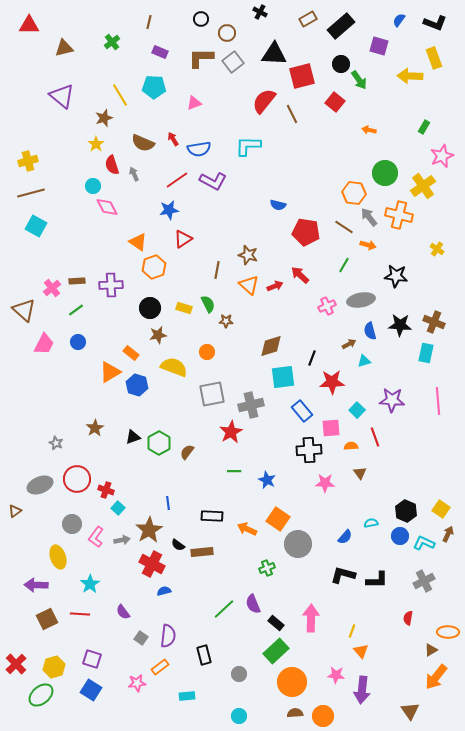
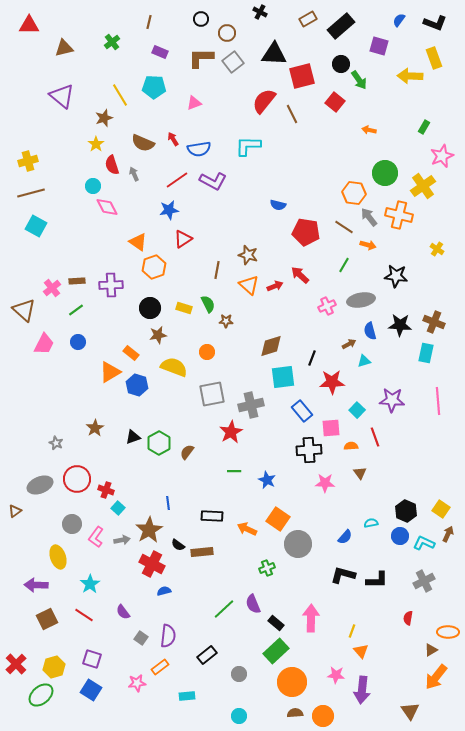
red line at (80, 614): moved 4 px right, 1 px down; rotated 30 degrees clockwise
black rectangle at (204, 655): moved 3 px right; rotated 66 degrees clockwise
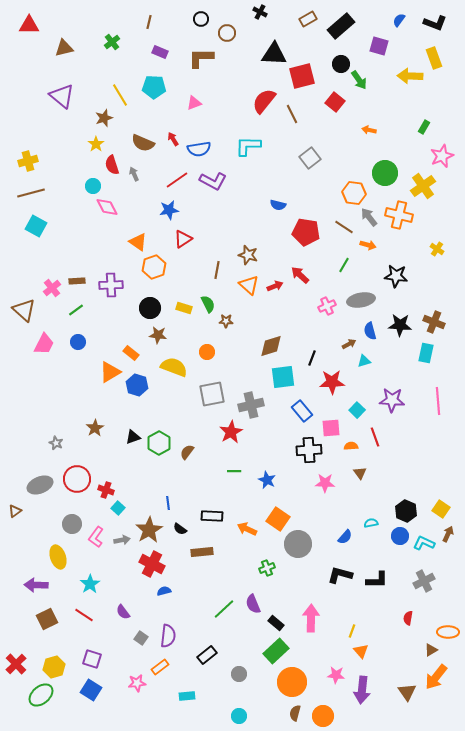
gray square at (233, 62): moved 77 px right, 96 px down
brown star at (158, 335): rotated 18 degrees clockwise
black semicircle at (178, 545): moved 2 px right, 16 px up
black L-shape at (343, 575): moved 3 px left
brown triangle at (410, 711): moved 3 px left, 19 px up
brown semicircle at (295, 713): rotated 70 degrees counterclockwise
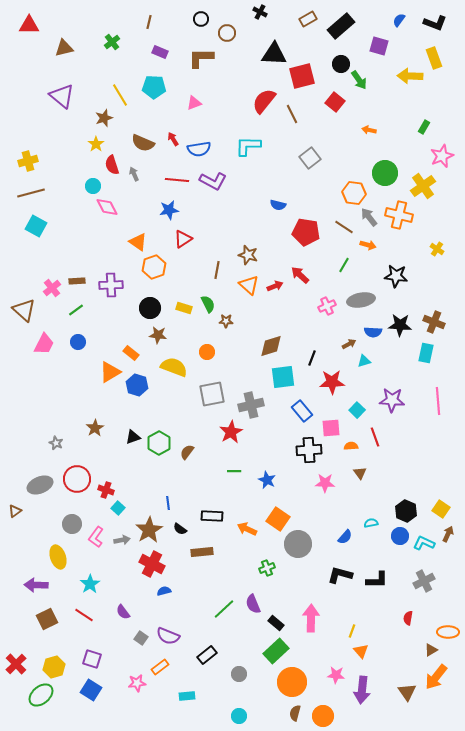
red line at (177, 180): rotated 40 degrees clockwise
blue semicircle at (370, 331): moved 3 px right, 1 px down; rotated 72 degrees counterclockwise
purple semicircle at (168, 636): rotated 105 degrees clockwise
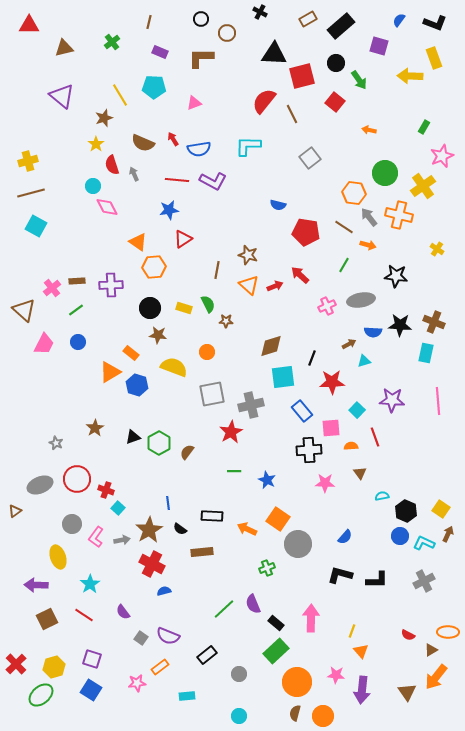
black circle at (341, 64): moved 5 px left, 1 px up
orange hexagon at (154, 267): rotated 15 degrees clockwise
cyan semicircle at (371, 523): moved 11 px right, 27 px up
red semicircle at (408, 618): moved 17 px down; rotated 72 degrees counterclockwise
orange circle at (292, 682): moved 5 px right
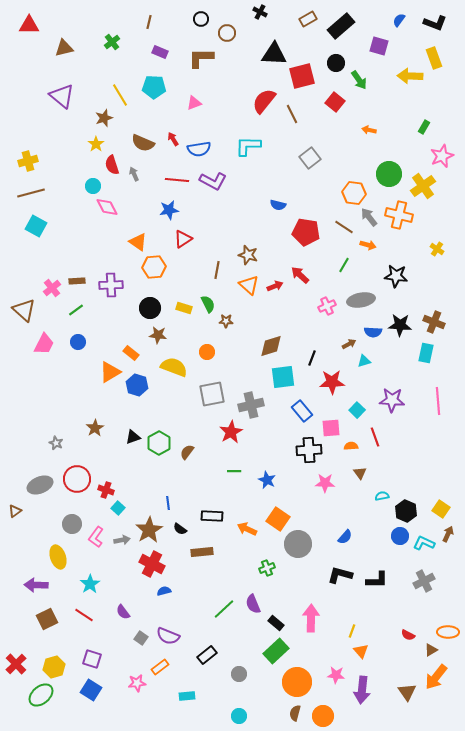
green circle at (385, 173): moved 4 px right, 1 px down
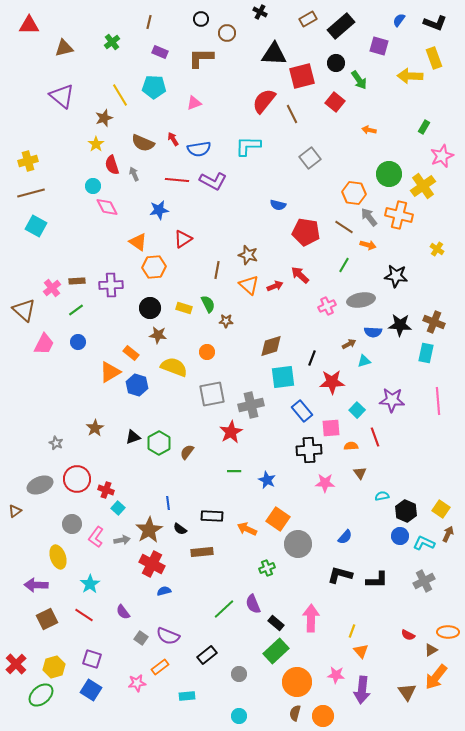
blue star at (169, 210): moved 10 px left
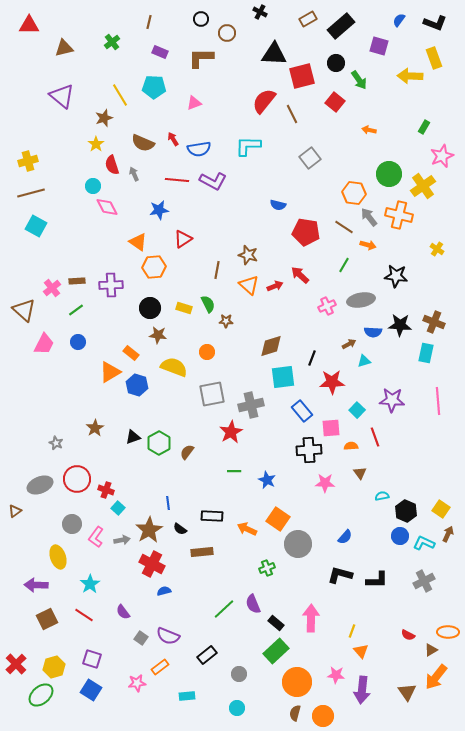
cyan circle at (239, 716): moved 2 px left, 8 px up
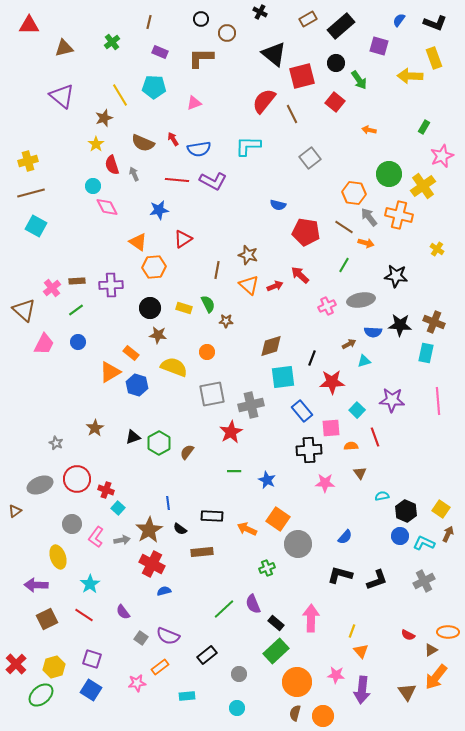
black triangle at (274, 54): rotated 36 degrees clockwise
orange arrow at (368, 245): moved 2 px left, 2 px up
black L-shape at (377, 580): rotated 20 degrees counterclockwise
